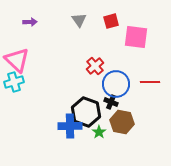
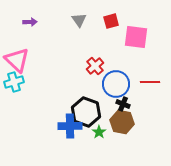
black cross: moved 12 px right, 2 px down
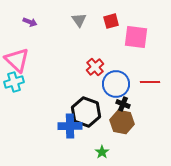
purple arrow: rotated 24 degrees clockwise
red cross: moved 1 px down
green star: moved 3 px right, 20 px down
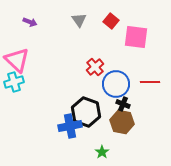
red square: rotated 35 degrees counterclockwise
blue cross: rotated 10 degrees counterclockwise
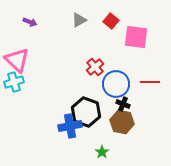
gray triangle: rotated 35 degrees clockwise
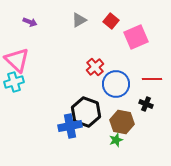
pink square: rotated 30 degrees counterclockwise
red line: moved 2 px right, 3 px up
black cross: moved 23 px right
green star: moved 14 px right, 12 px up; rotated 16 degrees clockwise
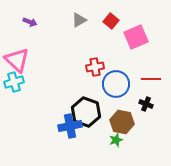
red cross: rotated 30 degrees clockwise
red line: moved 1 px left
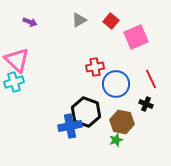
red line: rotated 66 degrees clockwise
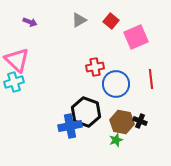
red line: rotated 18 degrees clockwise
black cross: moved 6 px left, 17 px down
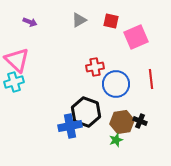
red square: rotated 28 degrees counterclockwise
brown hexagon: rotated 20 degrees counterclockwise
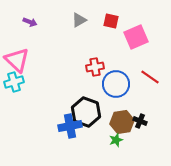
red line: moved 1 px left, 2 px up; rotated 48 degrees counterclockwise
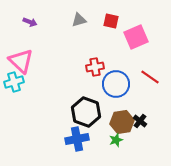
gray triangle: rotated 14 degrees clockwise
pink triangle: moved 4 px right, 1 px down
black cross: rotated 16 degrees clockwise
blue cross: moved 7 px right, 13 px down
